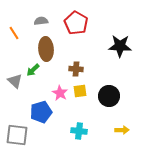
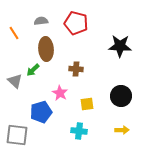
red pentagon: rotated 15 degrees counterclockwise
yellow square: moved 7 px right, 13 px down
black circle: moved 12 px right
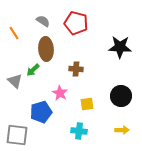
gray semicircle: moved 2 px right; rotated 40 degrees clockwise
black star: moved 1 px down
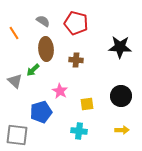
brown cross: moved 9 px up
pink star: moved 2 px up
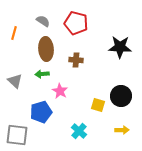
orange line: rotated 48 degrees clockwise
green arrow: moved 9 px right, 4 px down; rotated 40 degrees clockwise
yellow square: moved 11 px right, 1 px down; rotated 24 degrees clockwise
cyan cross: rotated 35 degrees clockwise
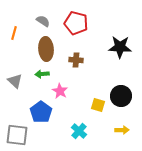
blue pentagon: rotated 20 degrees counterclockwise
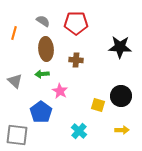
red pentagon: rotated 15 degrees counterclockwise
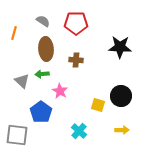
gray triangle: moved 7 px right
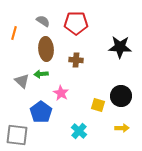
green arrow: moved 1 px left
pink star: moved 1 px right, 2 px down
yellow arrow: moved 2 px up
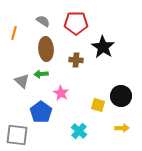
black star: moved 17 px left; rotated 30 degrees clockwise
